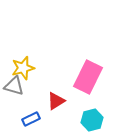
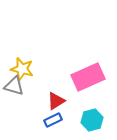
yellow star: moved 1 px left, 1 px down; rotated 30 degrees clockwise
pink rectangle: rotated 40 degrees clockwise
blue rectangle: moved 22 px right, 1 px down
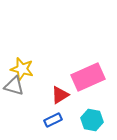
red triangle: moved 4 px right, 6 px up
cyan hexagon: rotated 25 degrees clockwise
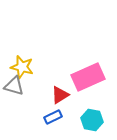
yellow star: moved 2 px up
blue rectangle: moved 3 px up
